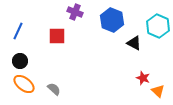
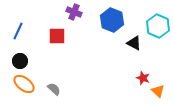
purple cross: moved 1 px left
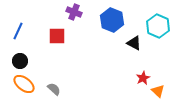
red star: rotated 24 degrees clockwise
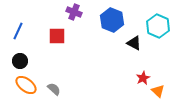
orange ellipse: moved 2 px right, 1 px down
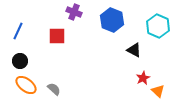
black triangle: moved 7 px down
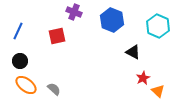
red square: rotated 12 degrees counterclockwise
black triangle: moved 1 px left, 2 px down
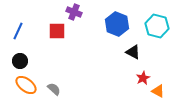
blue hexagon: moved 5 px right, 4 px down
cyan hexagon: moved 1 px left; rotated 10 degrees counterclockwise
red square: moved 5 px up; rotated 12 degrees clockwise
orange triangle: rotated 16 degrees counterclockwise
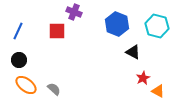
black circle: moved 1 px left, 1 px up
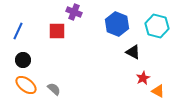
black circle: moved 4 px right
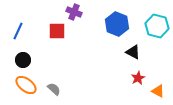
red star: moved 5 px left
